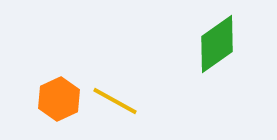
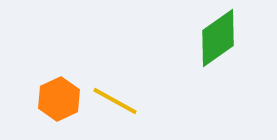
green diamond: moved 1 px right, 6 px up
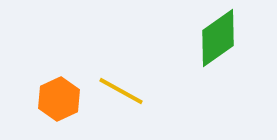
yellow line: moved 6 px right, 10 px up
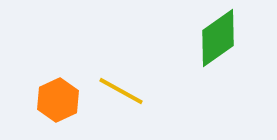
orange hexagon: moved 1 px left, 1 px down
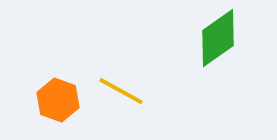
orange hexagon: rotated 15 degrees counterclockwise
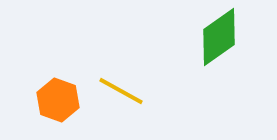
green diamond: moved 1 px right, 1 px up
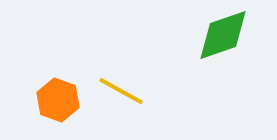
green diamond: moved 4 px right, 2 px up; rotated 16 degrees clockwise
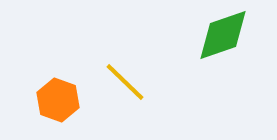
yellow line: moved 4 px right, 9 px up; rotated 15 degrees clockwise
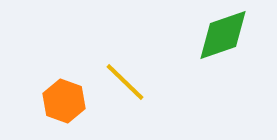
orange hexagon: moved 6 px right, 1 px down
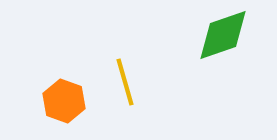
yellow line: rotated 30 degrees clockwise
